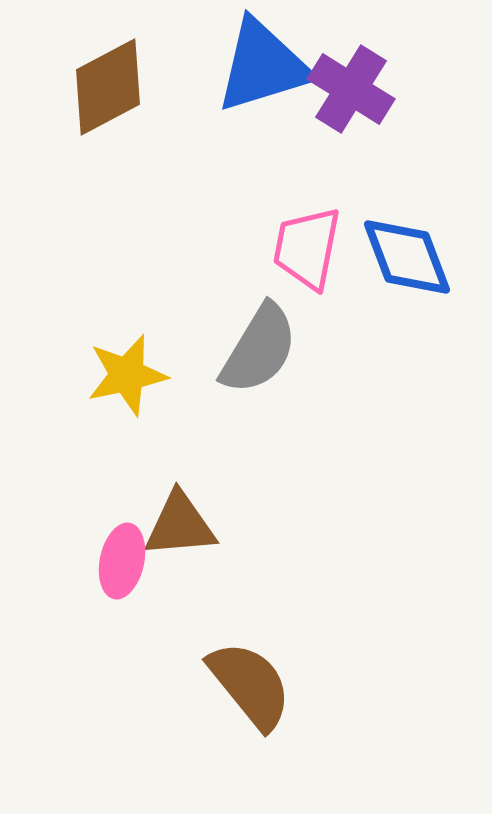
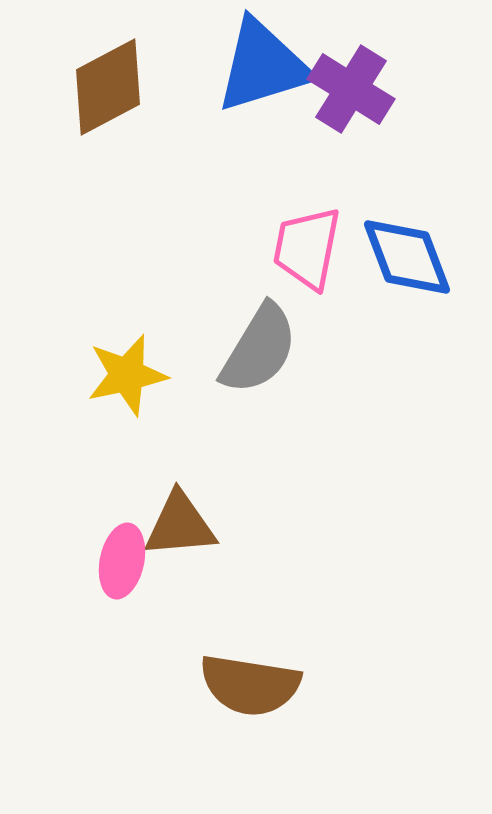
brown semicircle: rotated 138 degrees clockwise
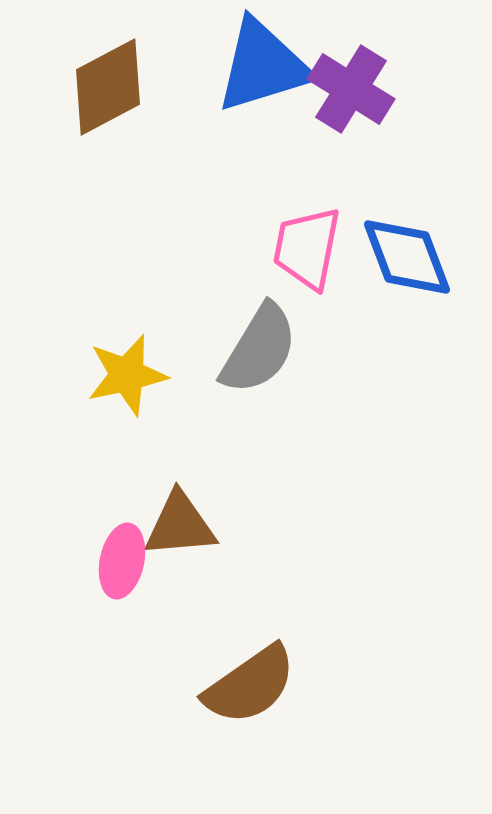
brown semicircle: rotated 44 degrees counterclockwise
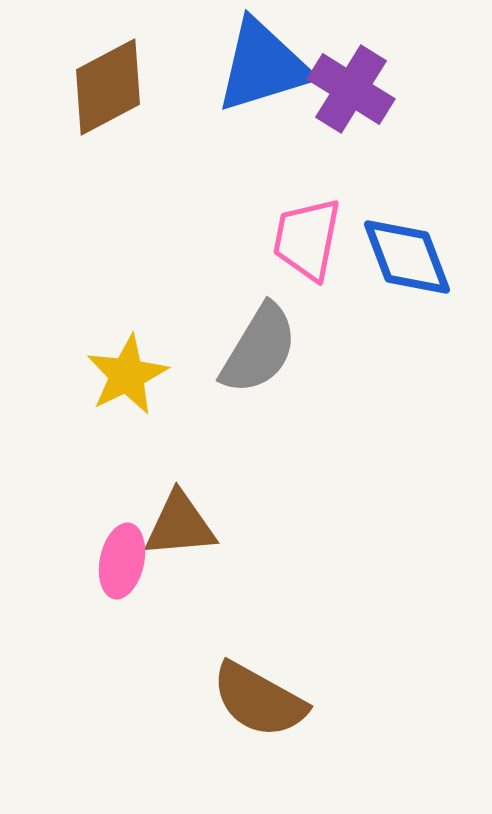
pink trapezoid: moved 9 px up
yellow star: rotated 14 degrees counterclockwise
brown semicircle: moved 9 px right, 15 px down; rotated 64 degrees clockwise
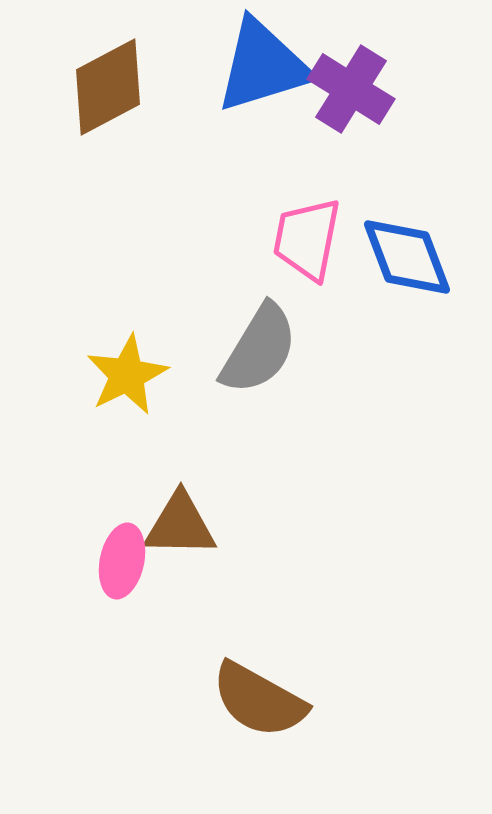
brown triangle: rotated 6 degrees clockwise
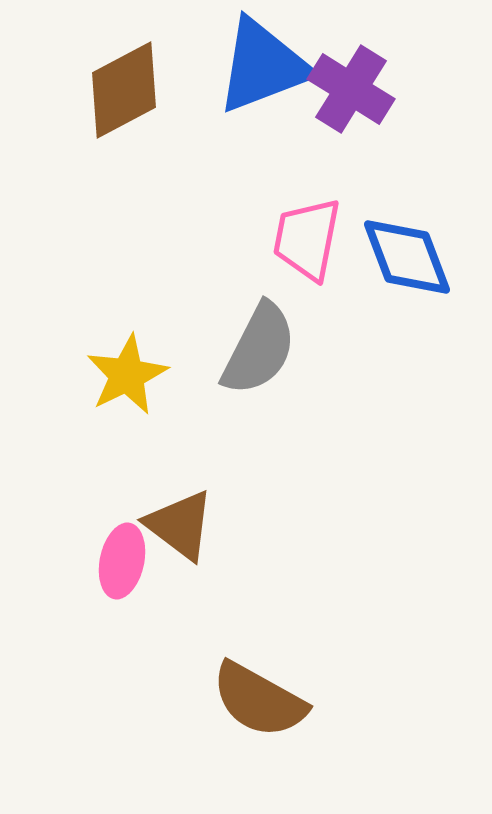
blue triangle: rotated 4 degrees counterclockwise
brown diamond: moved 16 px right, 3 px down
gray semicircle: rotated 4 degrees counterclockwise
brown triangle: rotated 36 degrees clockwise
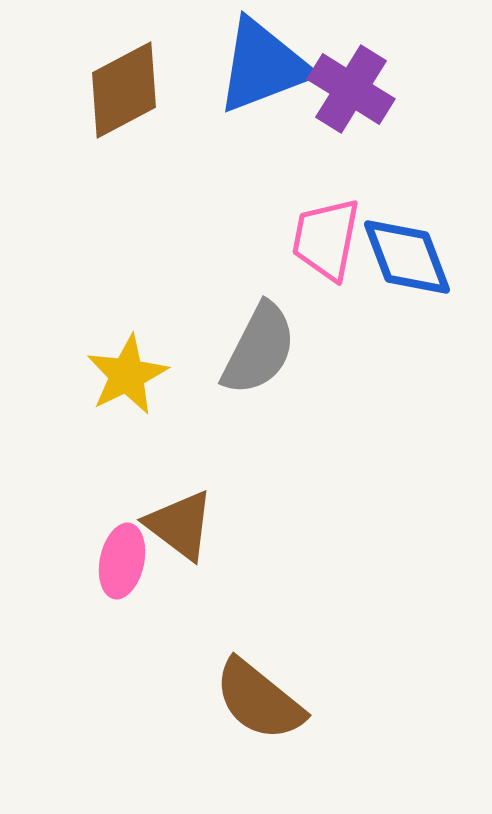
pink trapezoid: moved 19 px right
brown semicircle: rotated 10 degrees clockwise
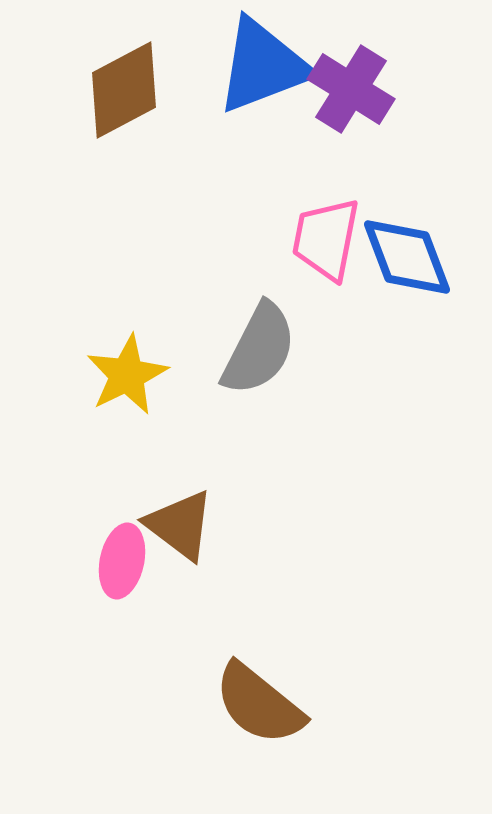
brown semicircle: moved 4 px down
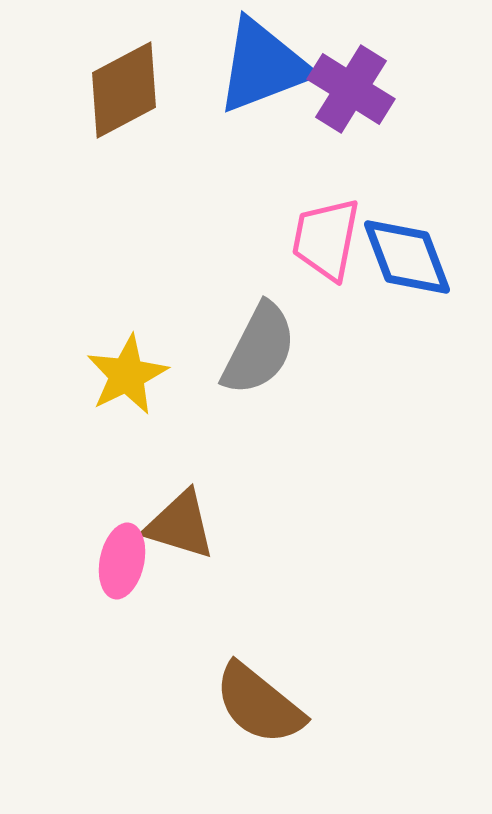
brown triangle: rotated 20 degrees counterclockwise
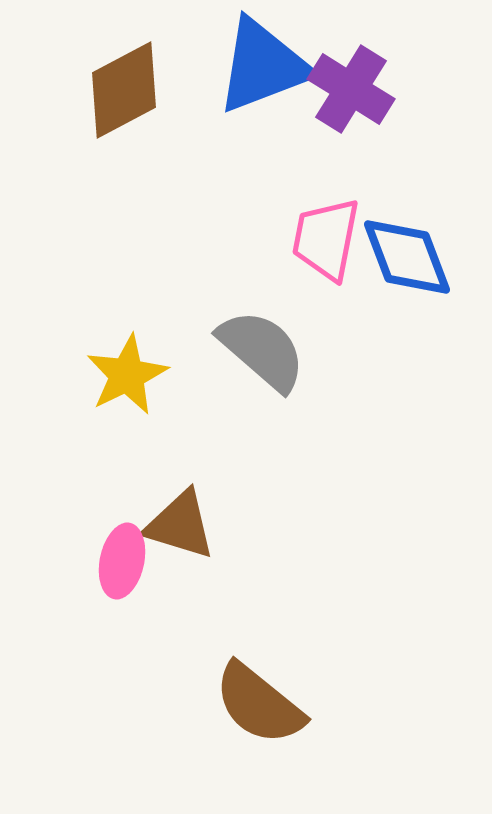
gray semicircle: moved 3 px right, 1 px down; rotated 76 degrees counterclockwise
